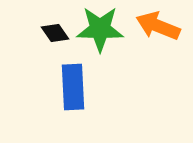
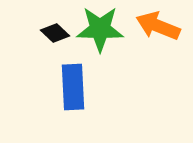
black diamond: rotated 12 degrees counterclockwise
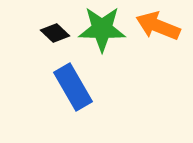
green star: moved 2 px right
blue rectangle: rotated 27 degrees counterclockwise
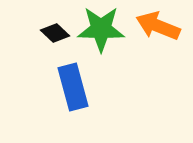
green star: moved 1 px left
blue rectangle: rotated 15 degrees clockwise
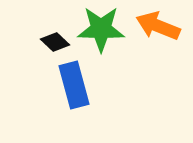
black diamond: moved 9 px down
blue rectangle: moved 1 px right, 2 px up
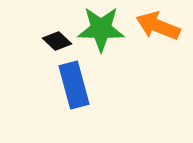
black diamond: moved 2 px right, 1 px up
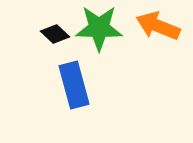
green star: moved 2 px left, 1 px up
black diamond: moved 2 px left, 7 px up
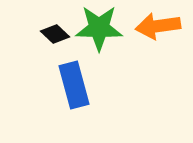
orange arrow: rotated 30 degrees counterclockwise
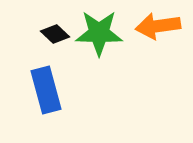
green star: moved 5 px down
blue rectangle: moved 28 px left, 5 px down
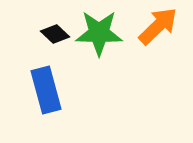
orange arrow: rotated 144 degrees clockwise
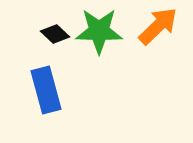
green star: moved 2 px up
